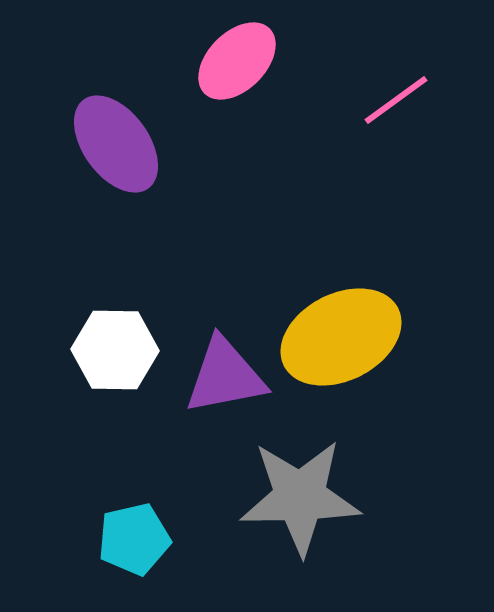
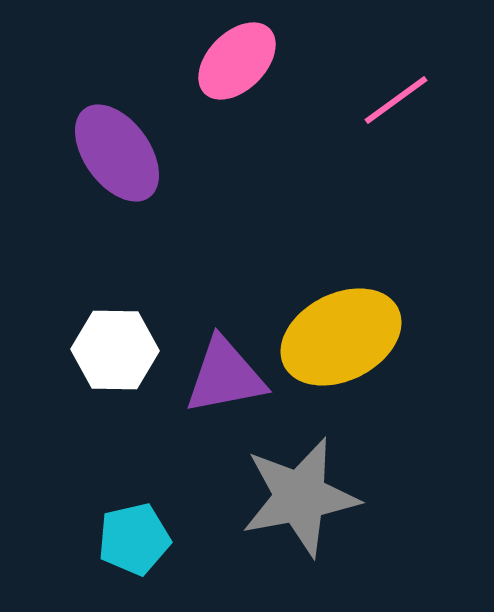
purple ellipse: moved 1 px right, 9 px down
gray star: rotated 10 degrees counterclockwise
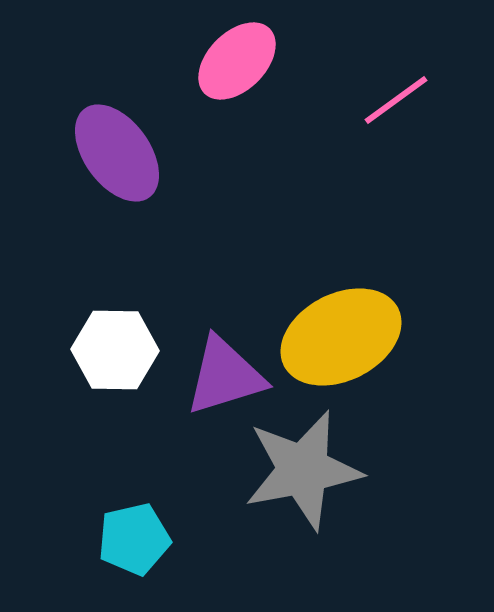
purple triangle: rotated 6 degrees counterclockwise
gray star: moved 3 px right, 27 px up
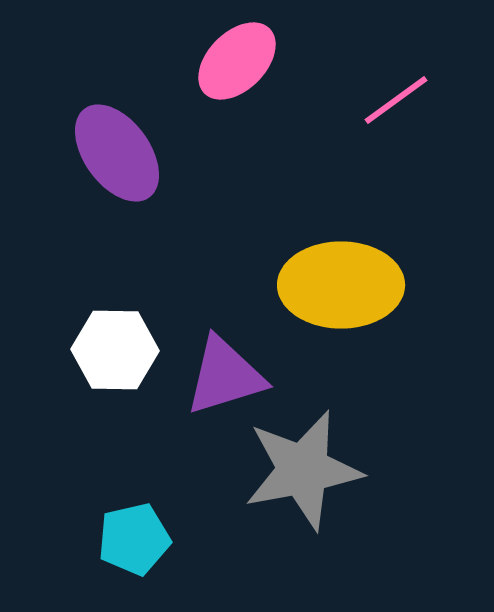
yellow ellipse: moved 52 px up; rotated 27 degrees clockwise
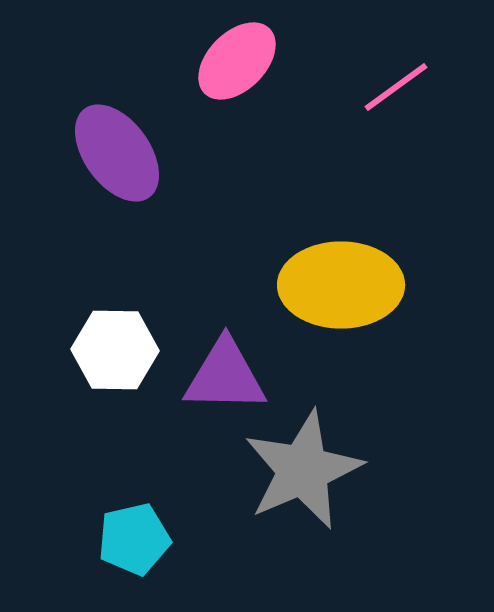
pink line: moved 13 px up
purple triangle: rotated 18 degrees clockwise
gray star: rotated 12 degrees counterclockwise
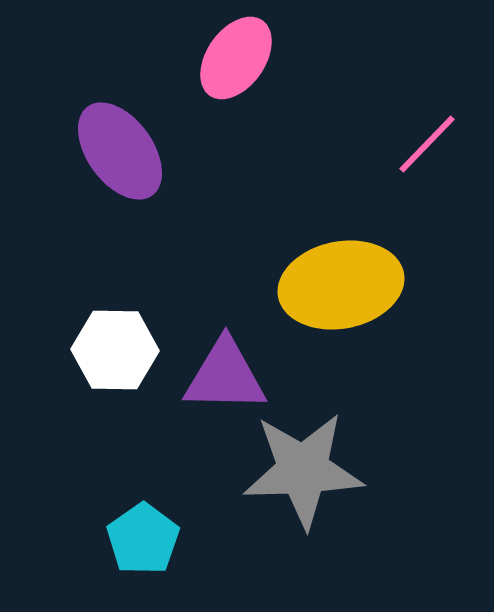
pink ellipse: moved 1 px left, 3 px up; rotated 10 degrees counterclockwise
pink line: moved 31 px right, 57 px down; rotated 10 degrees counterclockwise
purple ellipse: moved 3 px right, 2 px up
yellow ellipse: rotated 11 degrees counterclockwise
gray star: rotated 21 degrees clockwise
cyan pentagon: moved 9 px right; rotated 22 degrees counterclockwise
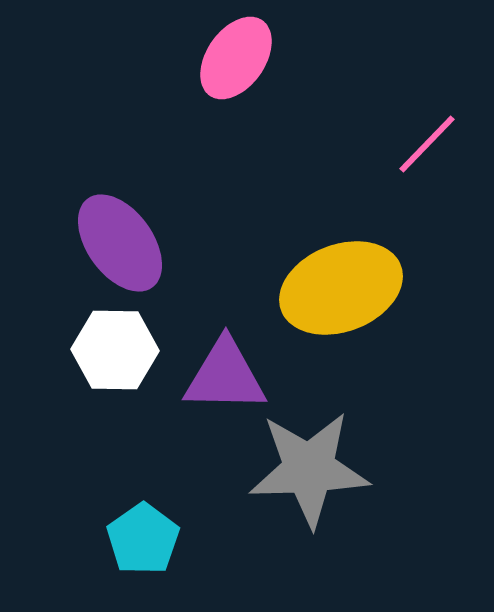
purple ellipse: moved 92 px down
yellow ellipse: moved 3 px down; rotated 10 degrees counterclockwise
gray star: moved 6 px right, 1 px up
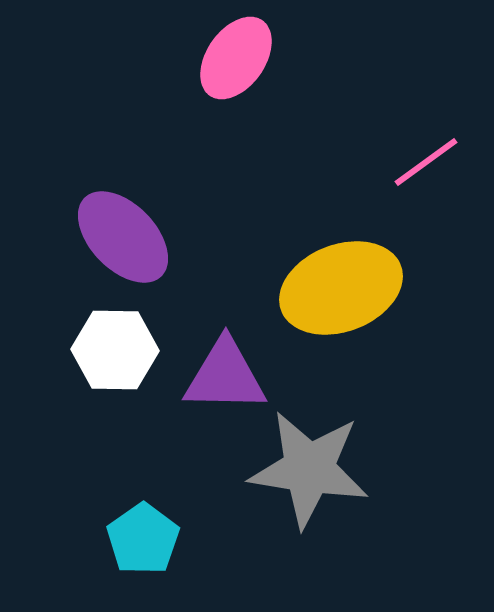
pink line: moved 1 px left, 18 px down; rotated 10 degrees clockwise
purple ellipse: moved 3 px right, 6 px up; rotated 8 degrees counterclockwise
gray star: rotated 11 degrees clockwise
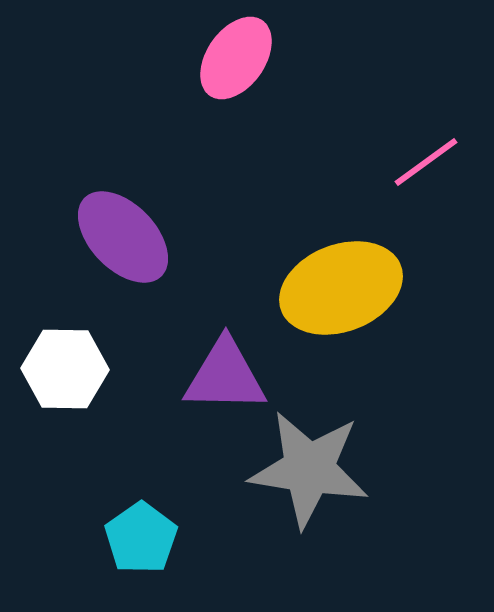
white hexagon: moved 50 px left, 19 px down
cyan pentagon: moved 2 px left, 1 px up
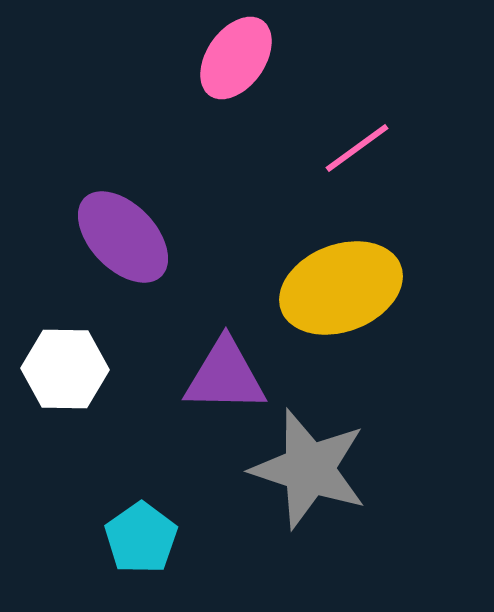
pink line: moved 69 px left, 14 px up
gray star: rotated 9 degrees clockwise
